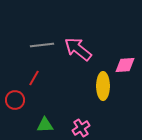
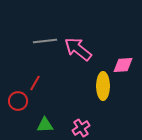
gray line: moved 3 px right, 4 px up
pink diamond: moved 2 px left
red line: moved 1 px right, 5 px down
red circle: moved 3 px right, 1 px down
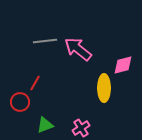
pink diamond: rotated 10 degrees counterclockwise
yellow ellipse: moved 1 px right, 2 px down
red circle: moved 2 px right, 1 px down
green triangle: rotated 18 degrees counterclockwise
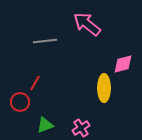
pink arrow: moved 9 px right, 25 px up
pink diamond: moved 1 px up
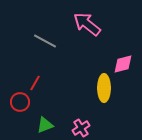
gray line: rotated 35 degrees clockwise
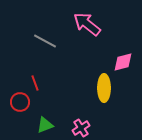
pink diamond: moved 2 px up
red line: rotated 49 degrees counterclockwise
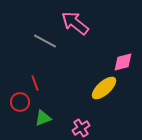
pink arrow: moved 12 px left, 1 px up
yellow ellipse: rotated 48 degrees clockwise
green triangle: moved 2 px left, 7 px up
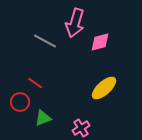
pink arrow: rotated 112 degrees counterclockwise
pink diamond: moved 23 px left, 20 px up
red line: rotated 35 degrees counterclockwise
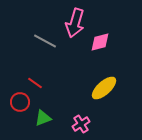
pink cross: moved 4 px up
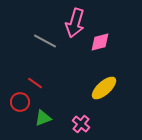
pink cross: rotated 18 degrees counterclockwise
